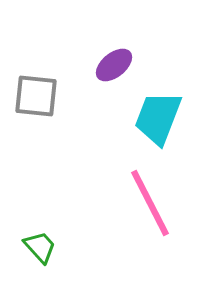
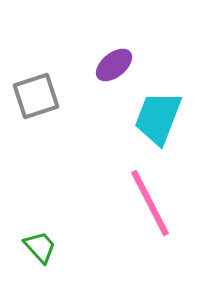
gray square: rotated 24 degrees counterclockwise
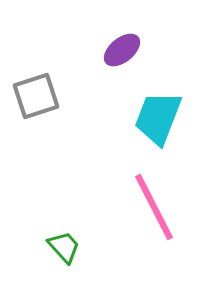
purple ellipse: moved 8 px right, 15 px up
pink line: moved 4 px right, 4 px down
green trapezoid: moved 24 px right
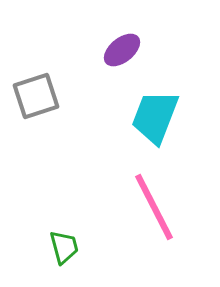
cyan trapezoid: moved 3 px left, 1 px up
green trapezoid: rotated 27 degrees clockwise
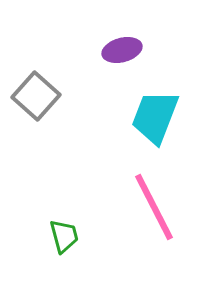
purple ellipse: rotated 24 degrees clockwise
gray square: rotated 30 degrees counterclockwise
green trapezoid: moved 11 px up
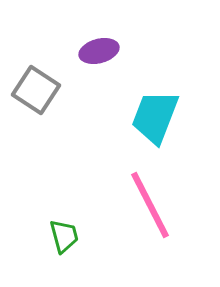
purple ellipse: moved 23 px left, 1 px down
gray square: moved 6 px up; rotated 9 degrees counterclockwise
pink line: moved 4 px left, 2 px up
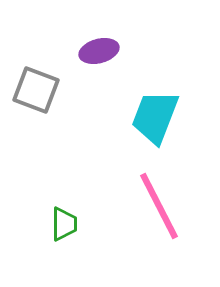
gray square: rotated 12 degrees counterclockwise
pink line: moved 9 px right, 1 px down
green trapezoid: moved 12 px up; rotated 15 degrees clockwise
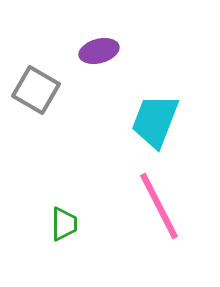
gray square: rotated 9 degrees clockwise
cyan trapezoid: moved 4 px down
